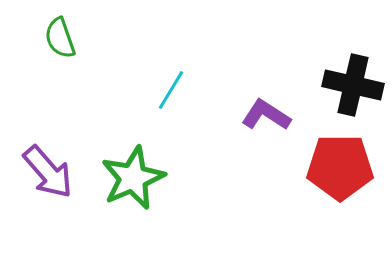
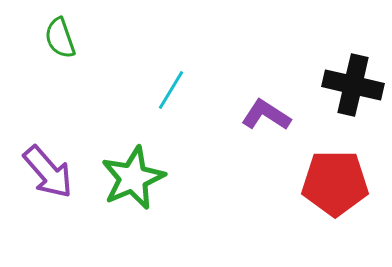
red pentagon: moved 5 px left, 16 px down
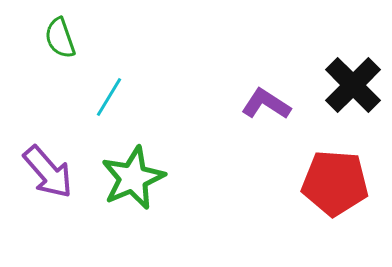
black cross: rotated 32 degrees clockwise
cyan line: moved 62 px left, 7 px down
purple L-shape: moved 11 px up
red pentagon: rotated 4 degrees clockwise
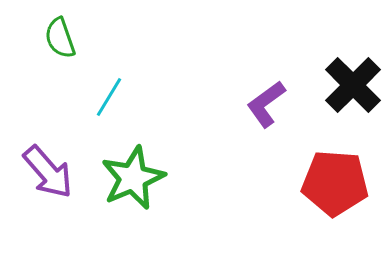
purple L-shape: rotated 69 degrees counterclockwise
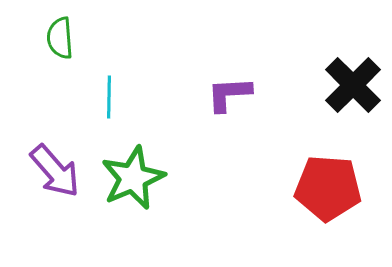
green semicircle: rotated 15 degrees clockwise
cyan line: rotated 30 degrees counterclockwise
purple L-shape: moved 37 px left, 10 px up; rotated 33 degrees clockwise
purple arrow: moved 7 px right, 1 px up
red pentagon: moved 7 px left, 5 px down
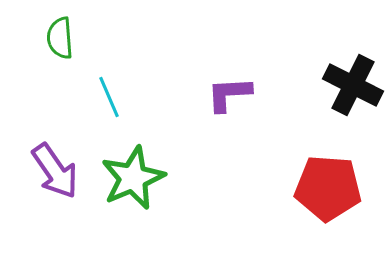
black cross: rotated 18 degrees counterclockwise
cyan line: rotated 24 degrees counterclockwise
purple arrow: rotated 6 degrees clockwise
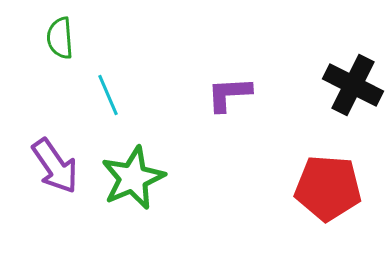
cyan line: moved 1 px left, 2 px up
purple arrow: moved 5 px up
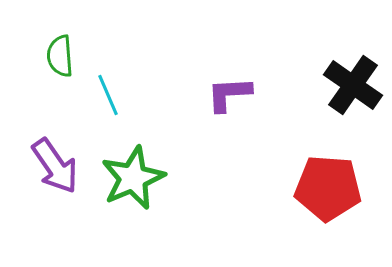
green semicircle: moved 18 px down
black cross: rotated 8 degrees clockwise
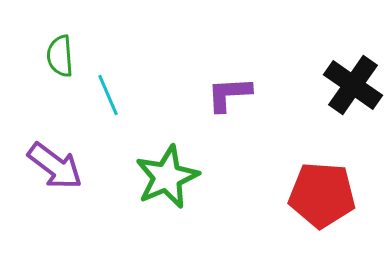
purple arrow: rotated 18 degrees counterclockwise
green star: moved 34 px right, 1 px up
red pentagon: moved 6 px left, 7 px down
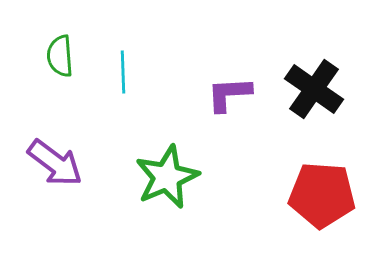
black cross: moved 39 px left, 4 px down
cyan line: moved 15 px right, 23 px up; rotated 21 degrees clockwise
purple arrow: moved 3 px up
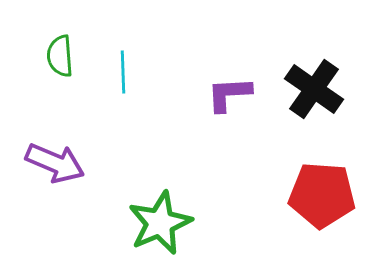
purple arrow: rotated 14 degrees counterclockwise
green star: moved 7 px left, 46 px down
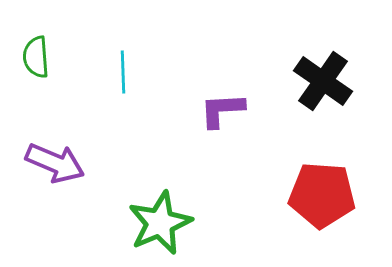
green semicircle: moved 24 px left, 1 px down
black cross: moved 9 px right, 8 px up
purple L-shape: moved 7 px left, 16 px down
